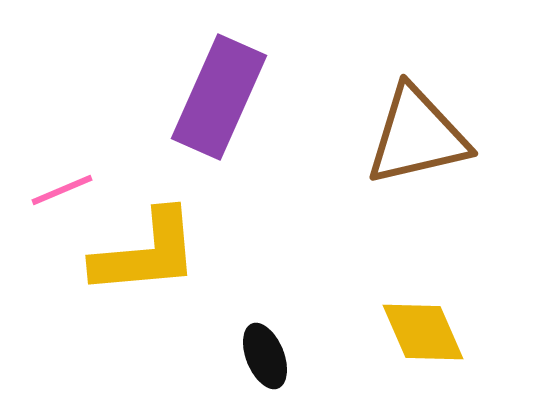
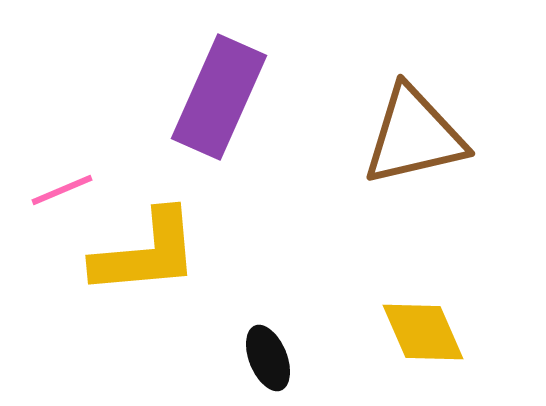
brown triangle: moved 3 px left
black ellipse: moved 3 px right, 2 px down
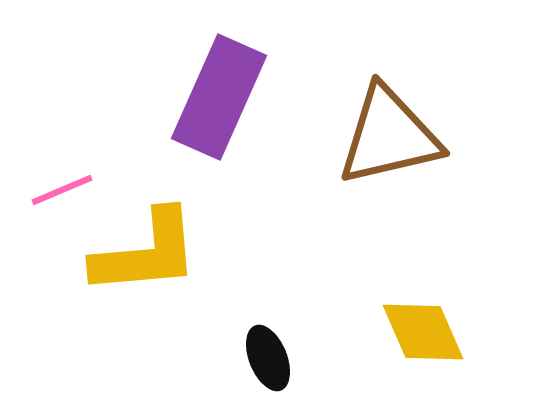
brown triangle: moved 25 px left
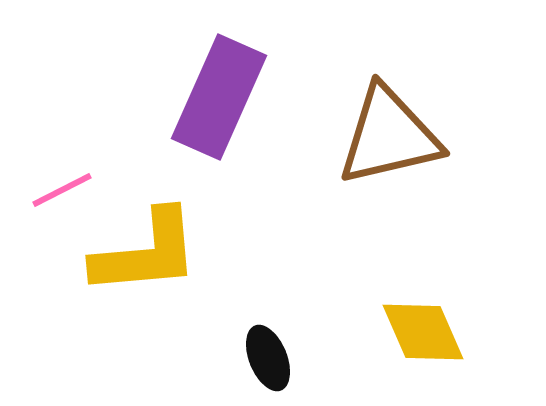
pink line: rotated 4 degrees counterclockwise
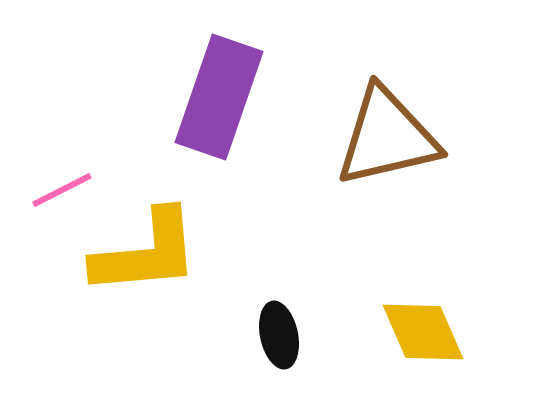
purple rectangle: rotated 5 degrees counterclockwise
brown triangle: moved 2 px left, 1 px down
black ellipse: moved 11 px right, 23 px up; rotated 10 degrees clockwise
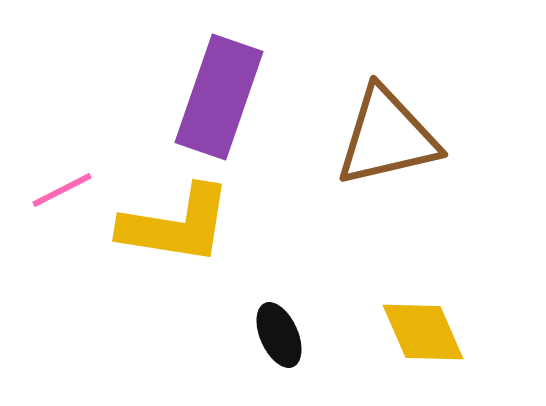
yellow L-shape: moved 30 px right, 28 px up; rotated 14 degrees clockwise
black ellipse: rotated 12 degrees counterclockwise
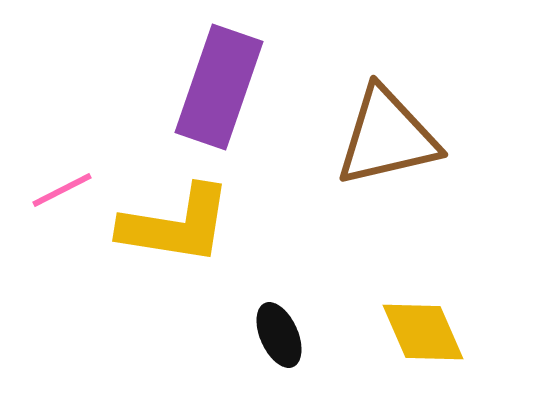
purple rectangle: moved 10 px up
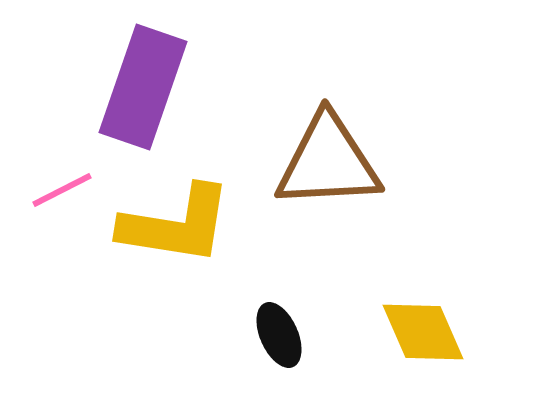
purple rectangle: moved 76 px left
brown triangle: moved 59 px left, 25 px down; rotated 10 degrees clockwise
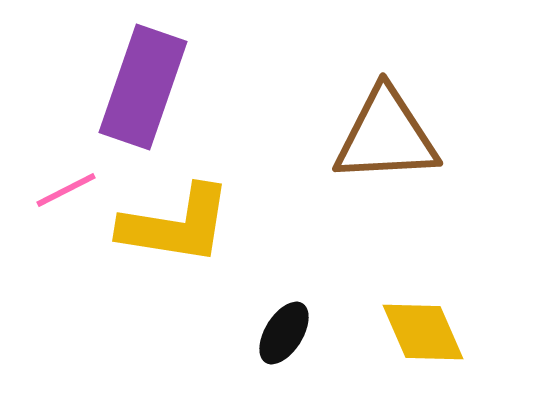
brown triangle: moved 58 px right, 26 px up
pink line: moved 4 px right
black ellipse: moved 5 px right, 2 px up; rotated 56 degrees clockwise
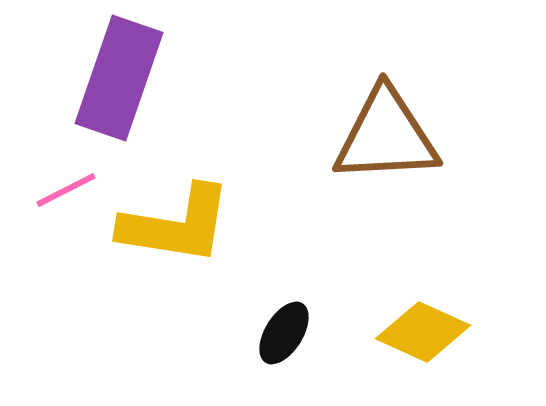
purple rectangle: moved 24 px left, 9 px up
yellow diamond: rotated 42 degrees counterclockwise
